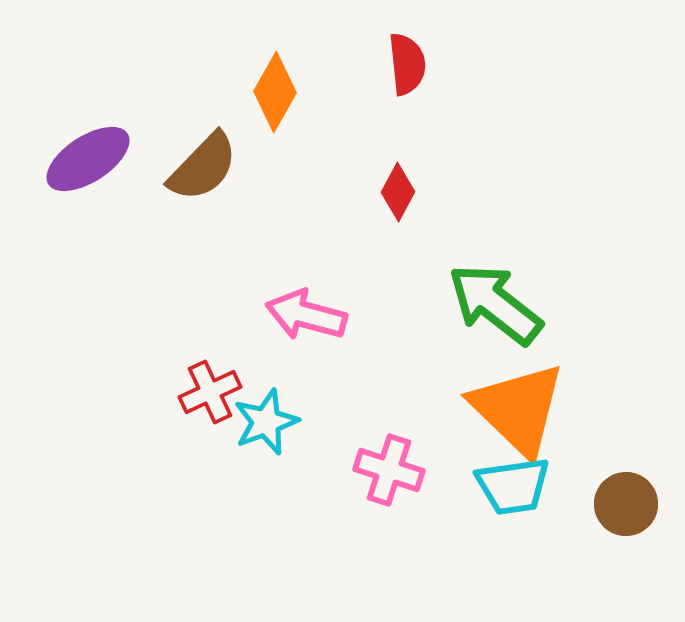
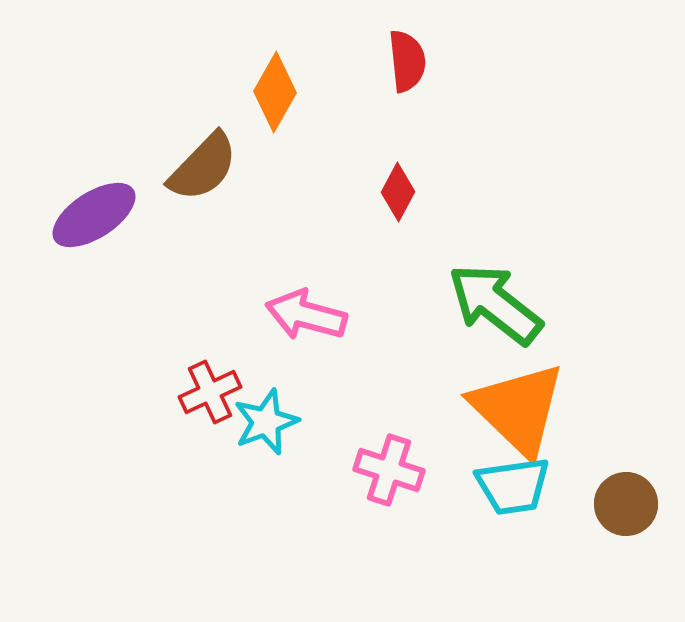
red semicircle: moved 3 px up
purple ellipse: moved 6 px right, 56 px down
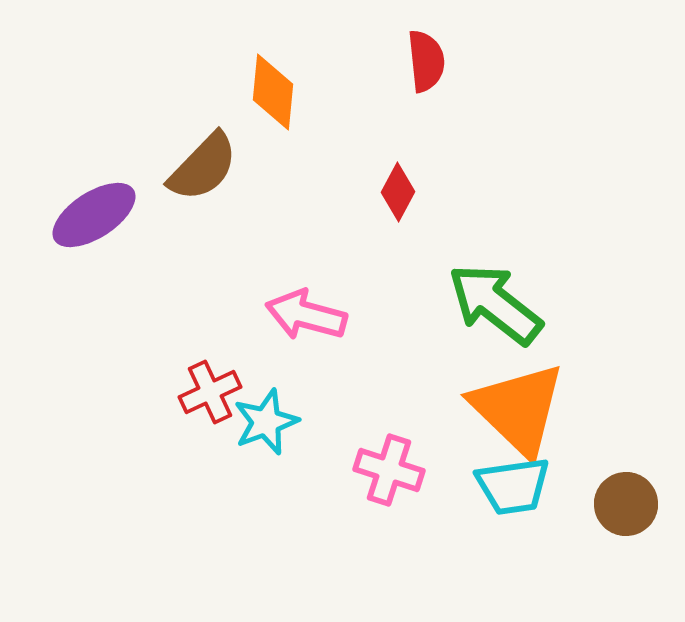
red semicircle: moved 19 px right
orange diamond: moved 2 px left; rotated 24 degrees counterclockwise
